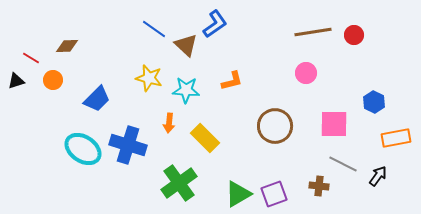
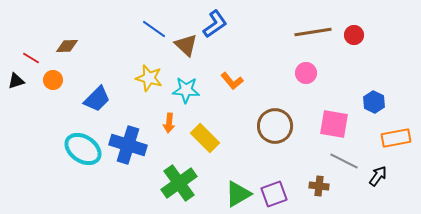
orange L-shape: rotated 65 degrees clockwise
pink square: rotated 8 degrees clockwise
gray line: moved 1 px right, 3 px up
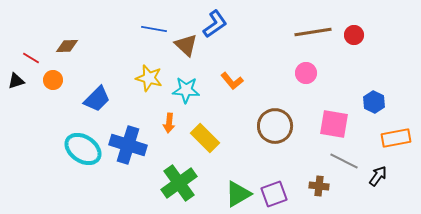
blue line: rotated 25 degrees counterclockwise
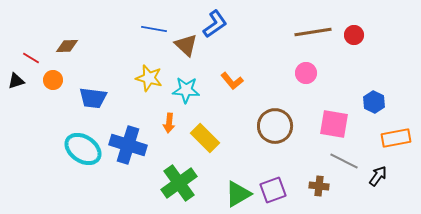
blue trapezoid: moved 4 px left, 1 px up; rotated 52 degrees clockwise
purple square: moved 1 px left, 4 px up
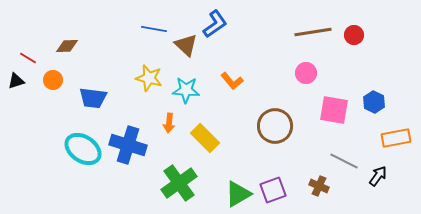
red line: moved 3 px left
pink square: moved 14 px up
brown cross: rotated 18 degrees clockwise
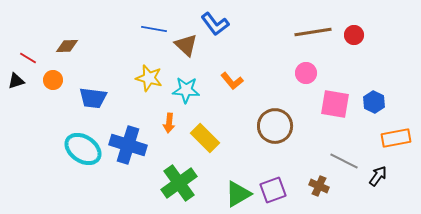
blue L-shape: rotated 88 degrees clockwise
pink square: moved 1 px right, 6 px up
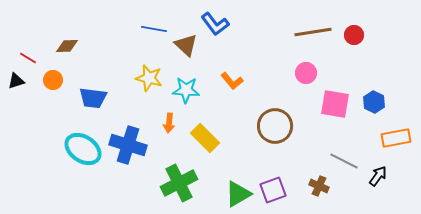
green cross: rotated 9 degrees clockwise
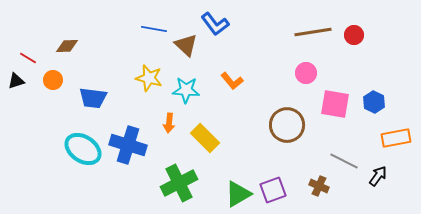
brown circle: moved 12 px right, 1 px up
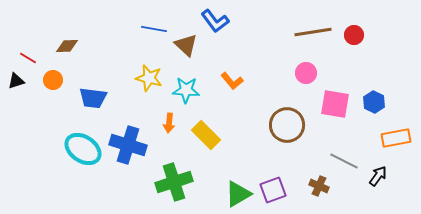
blue L-shape: moved 3 px up
yellow rectangle: moved 1 px right, 3 px up
green cross: moved 5 px left, 1 px up; rotated 9 degrees clockwise
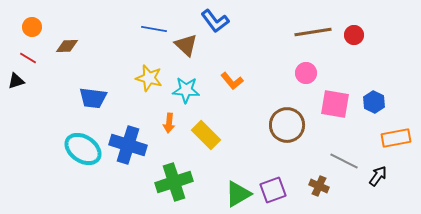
orange circle: moved 21 px left, 53 px up
